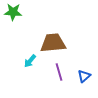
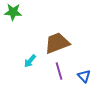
brown trapezoid: moved 4 px right; rotated 16 degrees counterclockwise
purple line: moved 1 px up
blue triangle: rotated 32 degrees counterclockwise
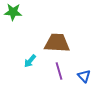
brown trapezoid: rotated 24 degrees clockwise
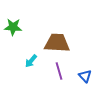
green star: moved 15 px down
cyan arrow: moved 1 px right
blue triangle: moved 1 px right
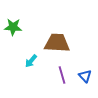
purple line: moved 3 px right, 4 px down
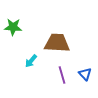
blue triangle: moved 2 px up
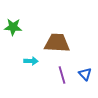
cyan arrow: rotated 128 degrees counterclockwise
